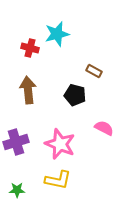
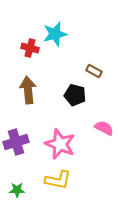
cyan star: moved 2 px left
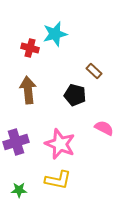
brown rectangle: rotated 14 degrees clockwise
green star: moved 2 px right
